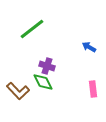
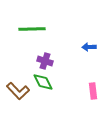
green line: rotated 36 degrees clockwise
blue arrow: rotated 32 degrees counterclockwise
purple cross: moved 2 px left, 5 px up
pink rectangle: moved 2 px down
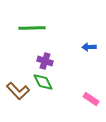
green line: moved 1 px up
pink rectangle: moved 2 px left, 8 px down; rotated 49 degrees counterclockwise
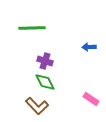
green diamond: moved 2 px right
brown L-shape: moved 19 px right, 15 px down
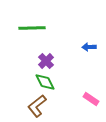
purple cross: moved 1 px right; rotated 28 degrees clockwise
brown L-shape: rotated 95 degrees clockwise
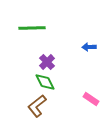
purple cross: moved 1 px right, 1 px down
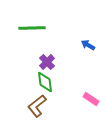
blue arrow: moved 1 px left, 2 px up; rotated 32 degrees clockwise
green diamond: rotated 20 degrees clockwise
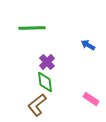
brown L-shape: moved 1 px up
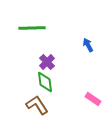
blue arrow: rotated 32 degrees clockwise
pink rectangle: moved 2 px right
brown L-shape: rotated 95 degrees clockwise
